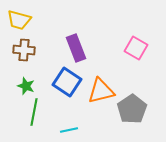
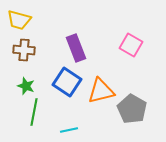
pink square: moved 5 px left, 3 px up
gray pentagon: rotated 8 degrees counterclockwise
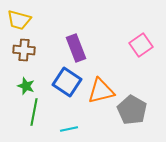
pink square: moved 10 px right; rotated 25 degrees clockwise
gray pentagon: moved 1 px down
cyan line: moved 1 px up
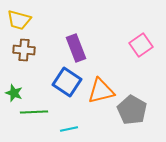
green star: moved 12 px left, 7 px down
green line: rotated 76 degrees clockwise
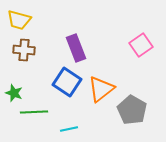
orange triangle: moved 2 px up; rotated 24 degrees counterclockwise
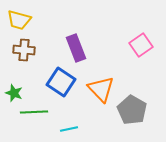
blue square: moved 6 px left
orange triangle: rotated 36 degrees counterclockwise
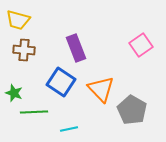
yellow trapezoid: moved 1 px left
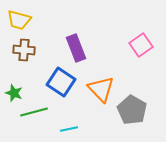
yellow trapezoid: moved 1 px right
green line: rotated 12 degrees counterclockwise
